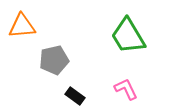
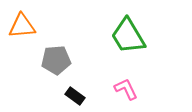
gray pentagon: moved 2 px right; rotated 8 degrees clockwise
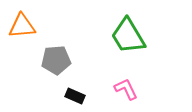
black rectangle: rotated 12 degrees counterclockwise
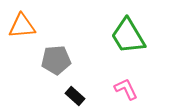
black rectangle: rotated 18 degrees clockwise
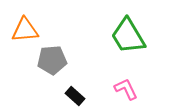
orange triangle: moved 3 px right, 4 px down
gray pentagon: moved 4 px left
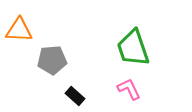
orange triangle: moved 6 px left; rotated 8 degrees clockwise
green trapezoid: moved 5 px right, 12 px down; rotated 12 degrees clockwise
pink L-shape: moved 3 px right
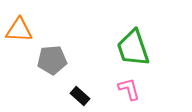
pink L-shape: rotated 10 degrees clockwise
black rectangle: moved 5 px right
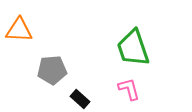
gray pentagon: moved 10 px down
black rectangle: moved 3 px down
